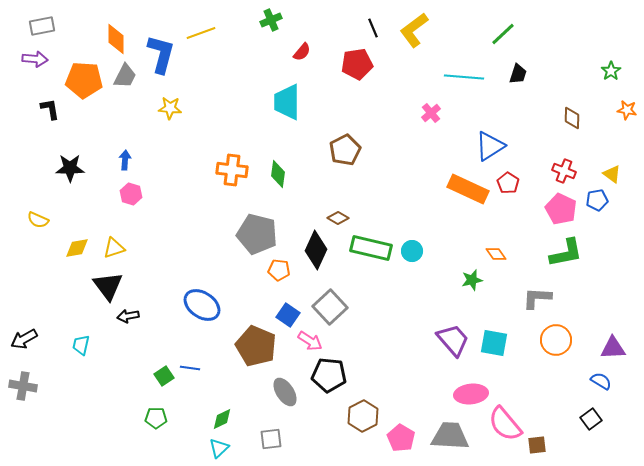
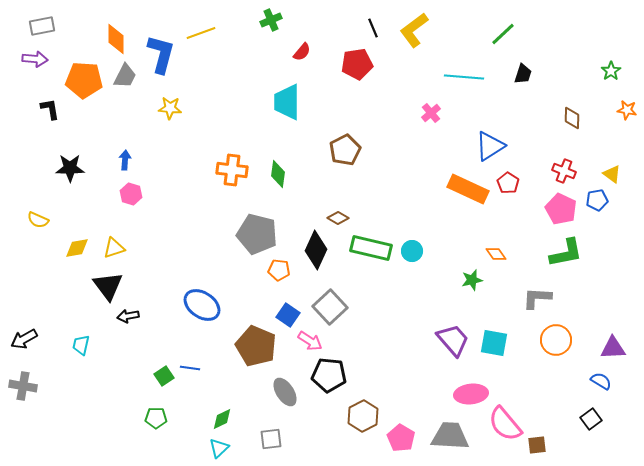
black trapezoid at (518, 74): moved 5 px right
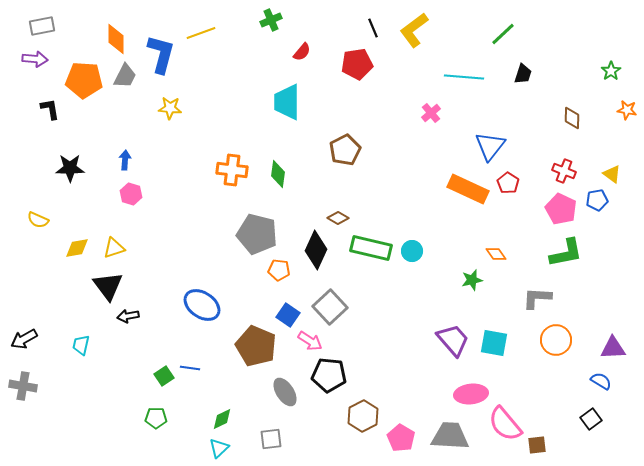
blue triangle at (490, 146): rotated 20 degrees counterclockwise
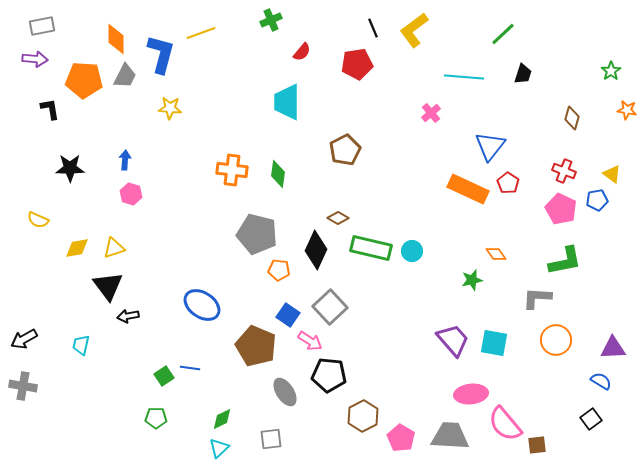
brown diamond at (572, 118): rotated 15 degrees clockwise
green L-shape at (566, 253): moved 1 px left, 8 px down
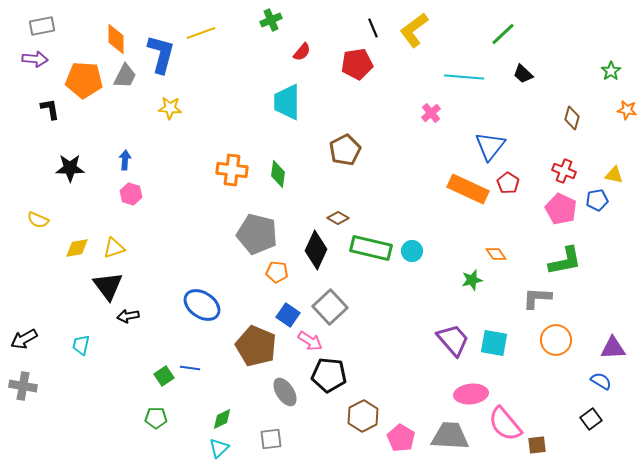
black trapezoid at (523, 74): rotated 115 degrees clockwise
yellow triangle at (612, 174): moved 2 px right, 1 px down; rotated 24 degrees counterclockwise
orange pentagon at (279, 270): moved 2 px left, 2 px down
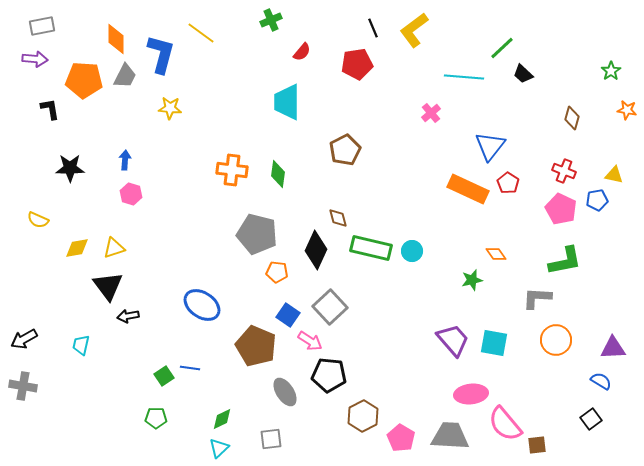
yellow line at (201, 33): rotated 56 degrees clockwise
green line at (503, 34): moved 1 px left, 14 px down
brown diamond at (338, 218): rotated 45 degrees clockwise
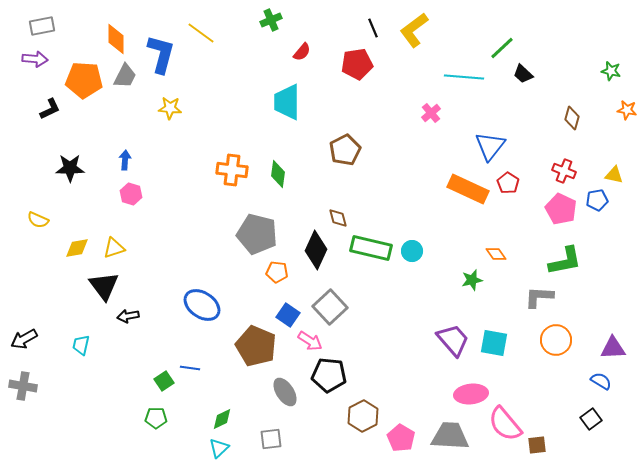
green star at (611, 71): rotated 24 degrees counterclockwise
black L-shape at (50, 109): rotated 75 degrees clockwise
black triangle at (108, 286): moved 4 px left
gray L-shape at (537, 298): moved 2 px right, 1 px up
green square at (164, 376): moved 5 px down
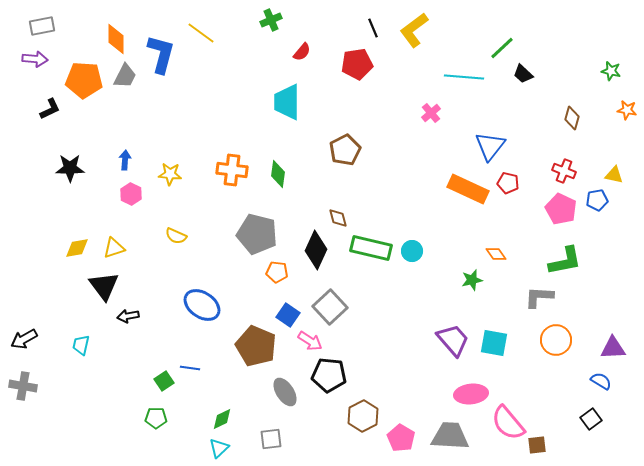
yellow star at (170, 108): moved 66 px down
red pentagon at (508, 183): rotated 20 degrees counterclockwise
pink hexagon at (131, 194): rotated 10 degrees clockwise
yellow semicircle at (38, 220): moved 138 px right, 16 px down
pink semicircle at (505, 424): moved 3 px right, 1 px up
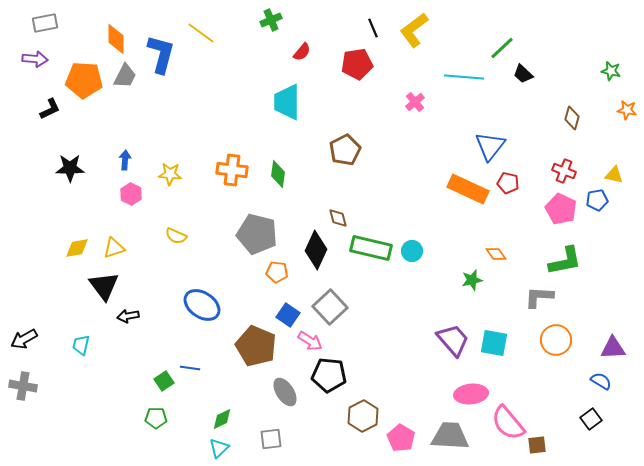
gray rectangle at (42, 26): moved 3 px right, 3 px up
pink cross at (431, 113): moved 16 px left, 11 px up
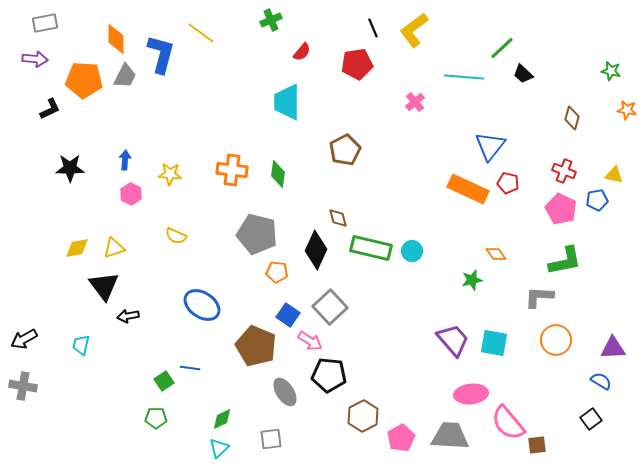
pink pentagon at (401, 438): rotated 12 degrees clockwise
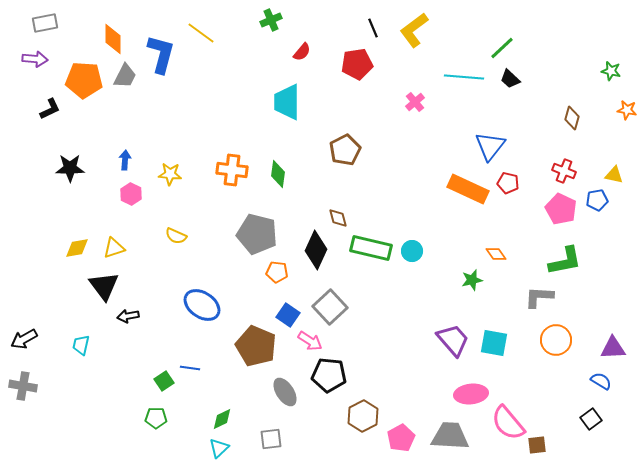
orange diamond at (116, 39): moved 3 px left
black trapezoid at (523, 74): moved 13 px left, 5 px down
